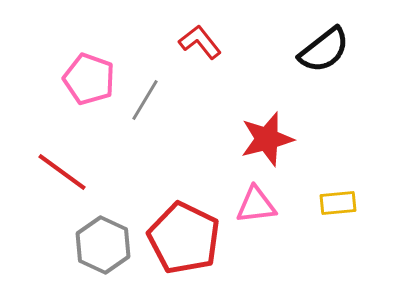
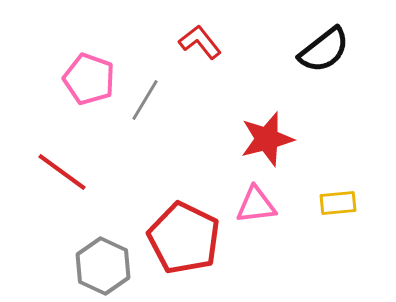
gray hexagon: moved 21 px down
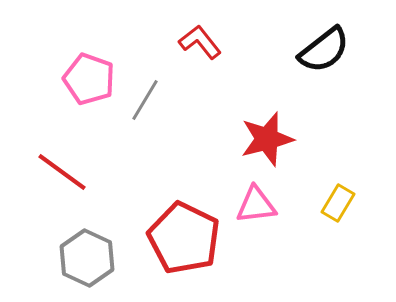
yellow rectangle: rotated 54 degrees counterclockwise
gray hexagon: moved 16 px left, 8 px up
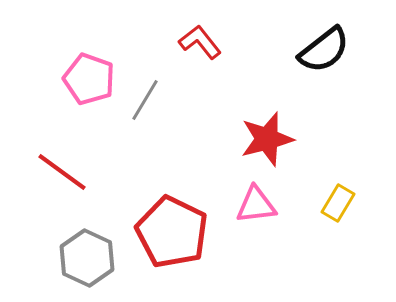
red pentagon: moved 12 px left, 6 px up
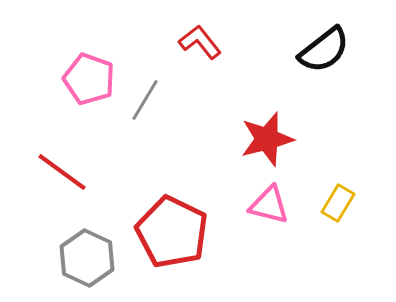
pink triangle: moved 13 px right; rotated 21 degrees clockwise
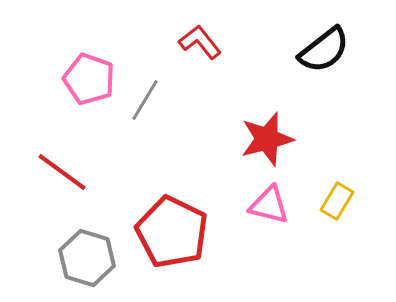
yellow rectangle: moved 1 px left, 2 px up
gray hexagon: rotated 8 degrees counterclockwise
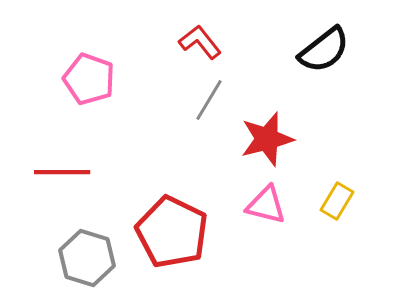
gray line: moved 64 px right
red line: rotated 36 degrees counterclockwise
pink triangle: moved 3 px left
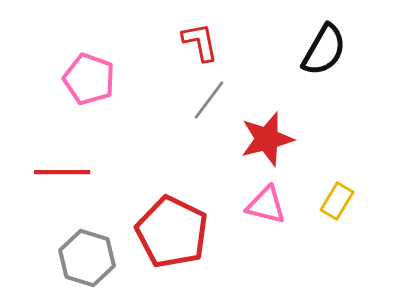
red L-shape: rotated 27 degrees clockwise
black semicircle: rotated 22 degrees counterclockwise
gray line: rotated 6 degrees clockwise
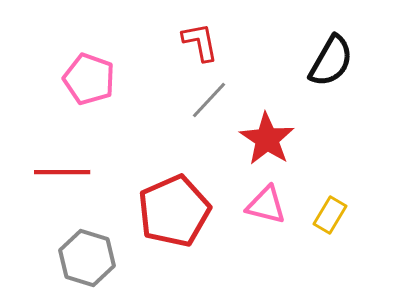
black semicircle: moved 7 px right, 11 px down
gray line: rotated 6 degrees clockwise
red star: rotated 24 degrees counterclockwise
yellow rectangle: moved 7 px left, 14 px down
red pentagon: moved 2 px right, 21 px up; rotated 22 degrees clockwise
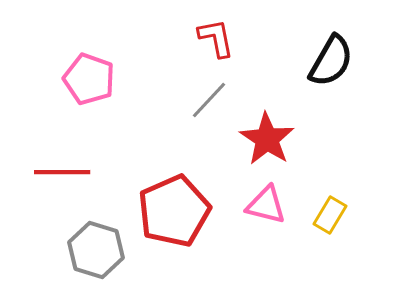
red L-shape: moved 16 px right, 4 px up
gray hexagon: moved 9 px right, 8 px up
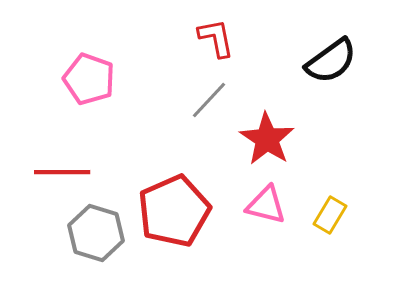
black semicircle: rotated 24 degrees clockwise
gray hexagon: moved 17 px up
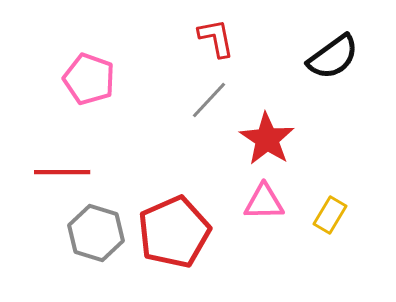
black semicircle: moved 2 px right, 4 px up
pink triangle: moved 2 px left, 3 px up; rotated 15 degrees counterclockwise
red pentagon: moved 21 px down
